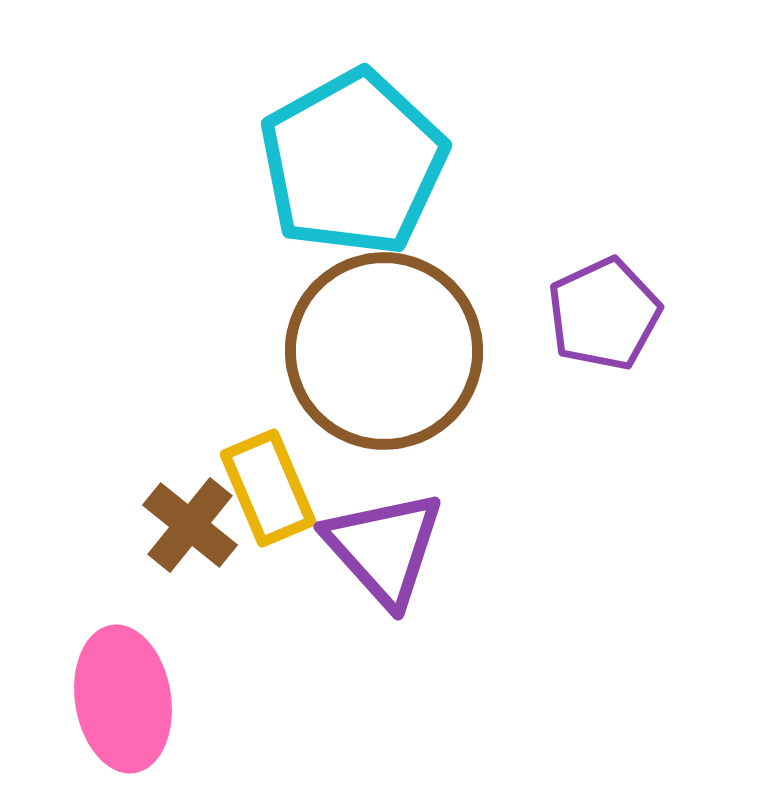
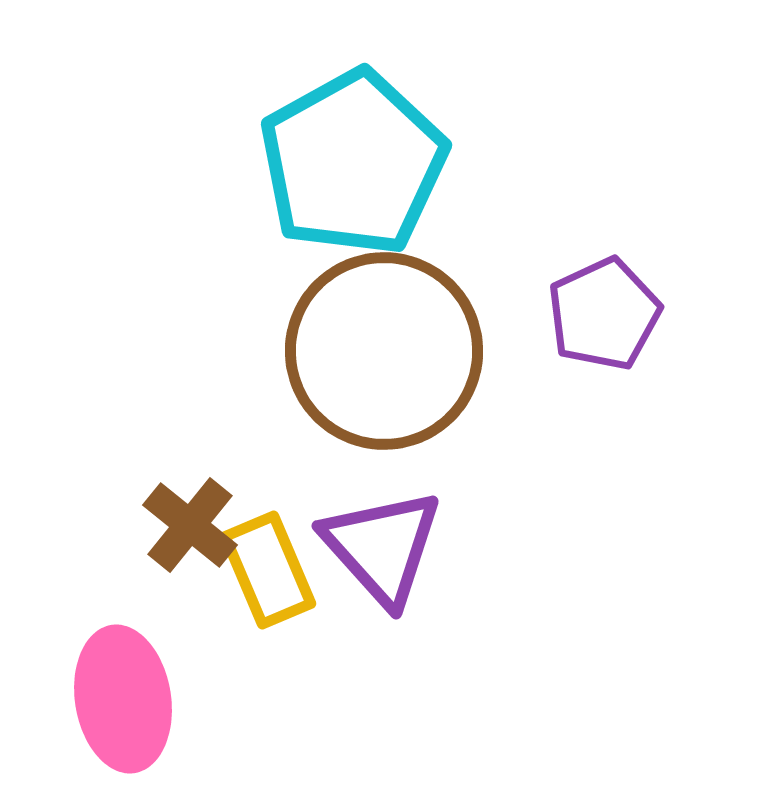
yellow rectangle: moved 82 px down
purple triangle: moved 2 px left, 1 px up
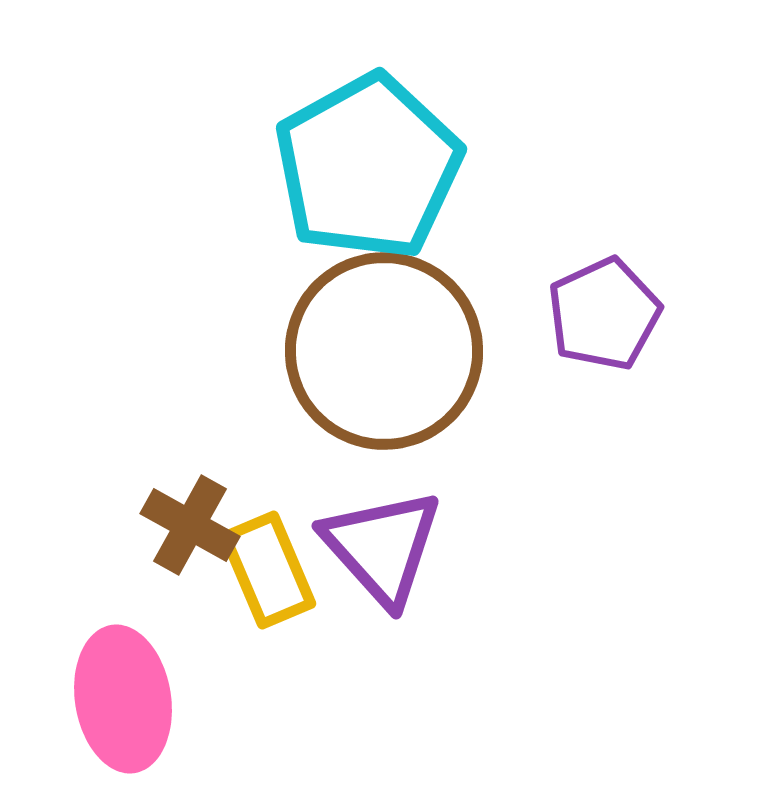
cyan pentagon: moved 15 px right, 4 px down
brown cross: rotated 10 degrees counterclockwise
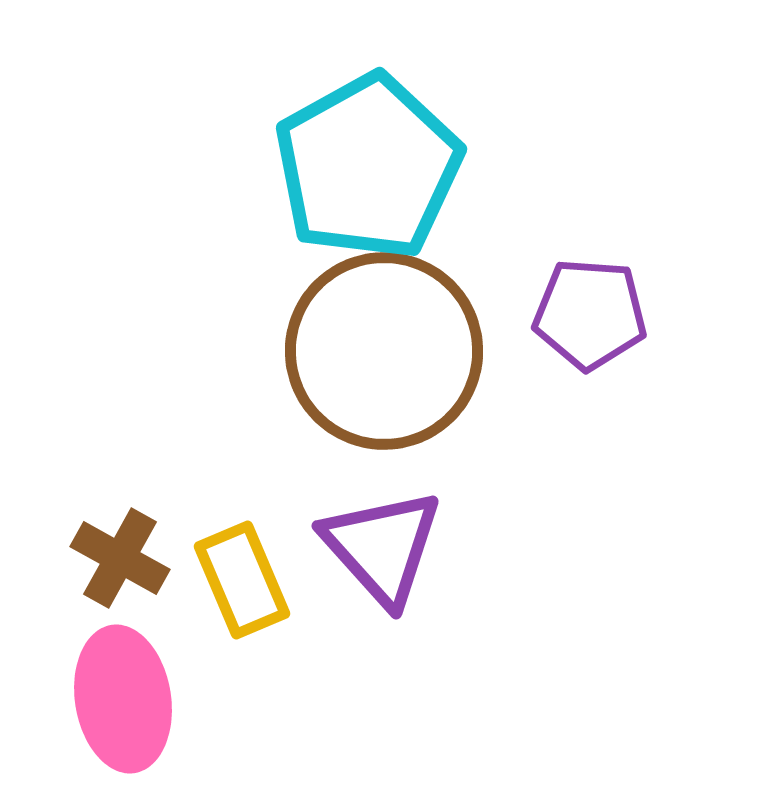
purple pentagon: moved 14 px left; rotated 29 degrees clockwise
brown cross: moved 70 px left, 33 px down
yellow rectangle: moved 26 px left, 10 px down
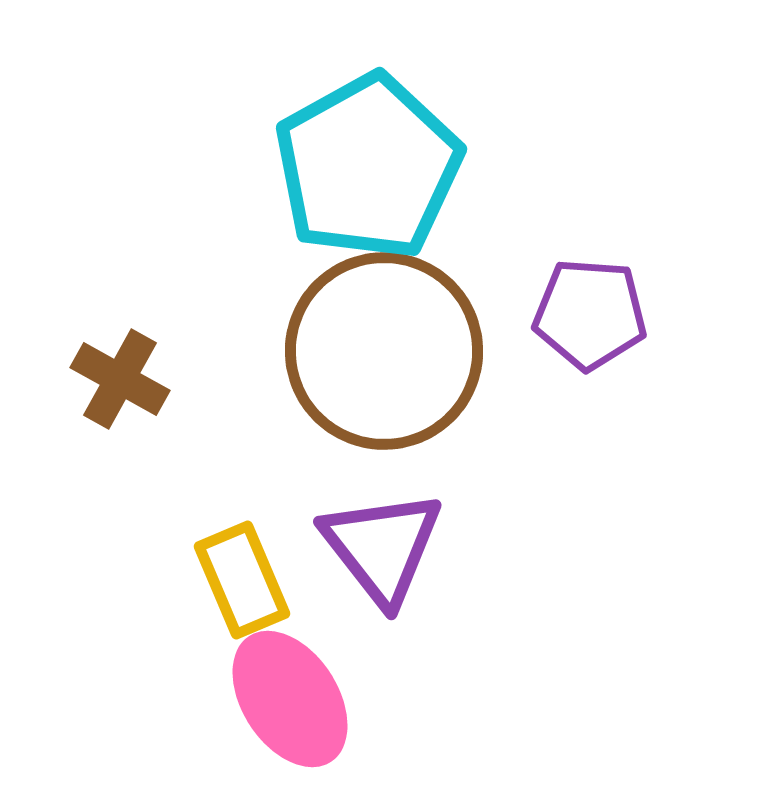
purple triangle: rotated 4 degrees clockwise
brown cross: moved 179 px up
pink ellipse: moved 167 px right; rotated 24 degrees counterclockwise
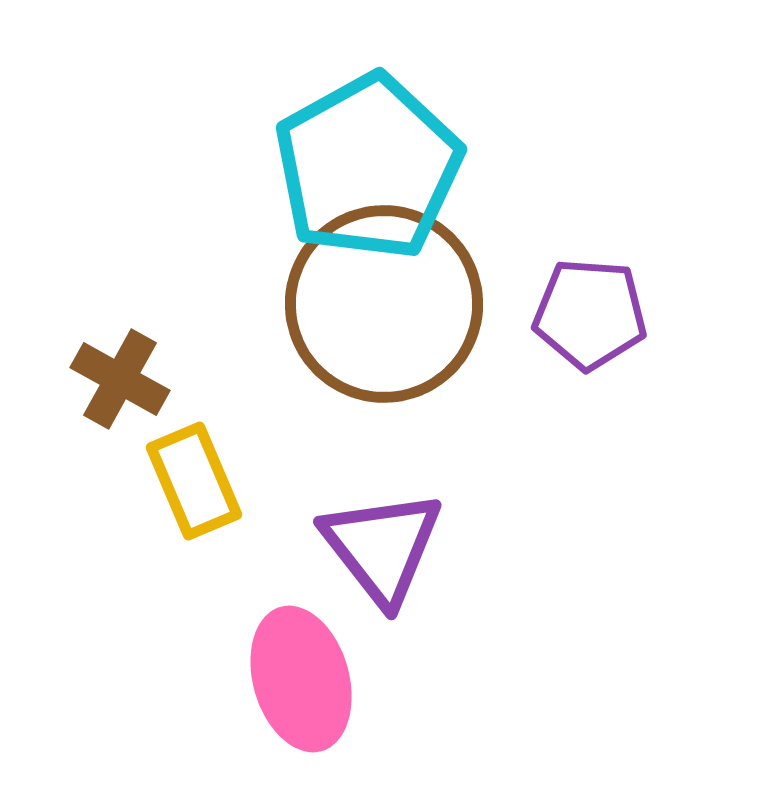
brown circle: moved 47 px up
yellow rectangle: moved 48 px left, 99 px up
pink ellipse: moved 11 px right, 20 px up; rotated 17 degrees clockwise
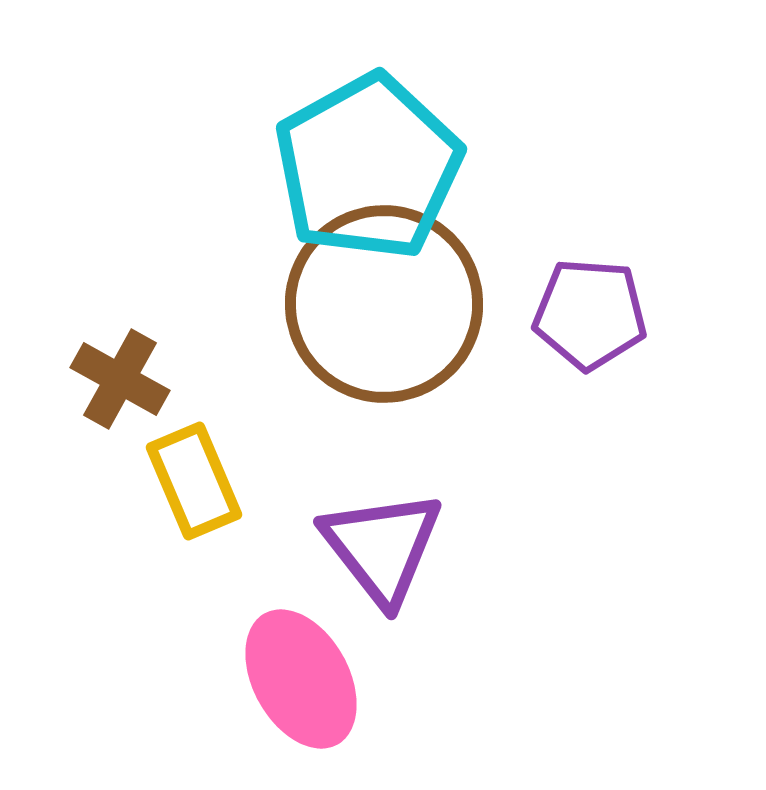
pink ellipse: rotated 13 degrees counterclockwise
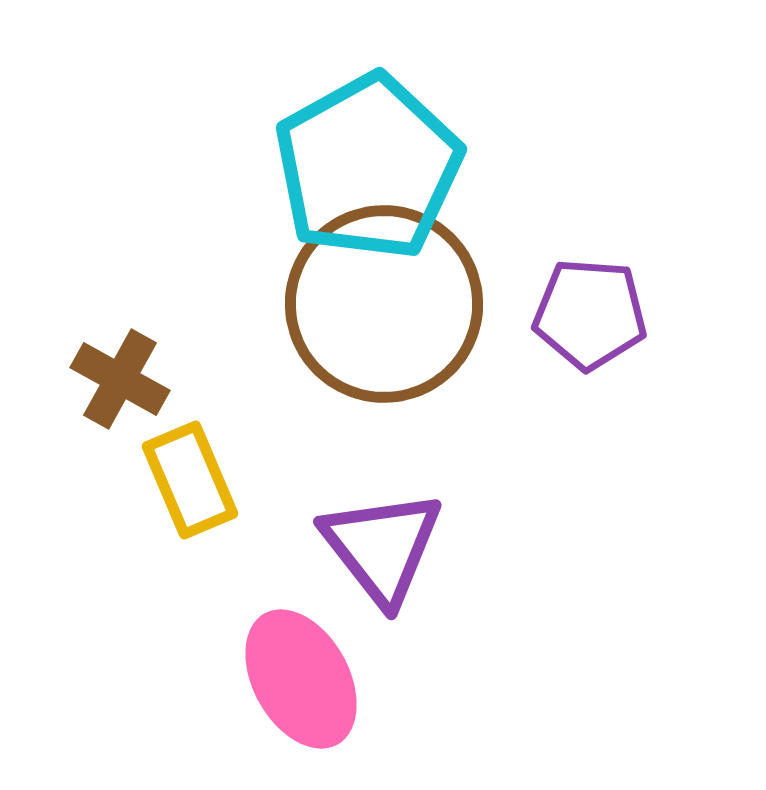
yellow rectangle: moved 4 px left, 1 px up
